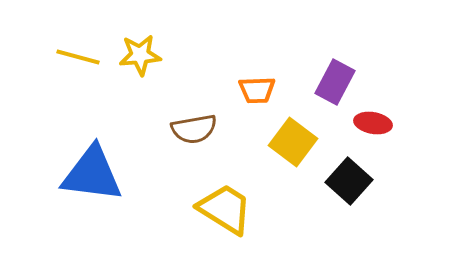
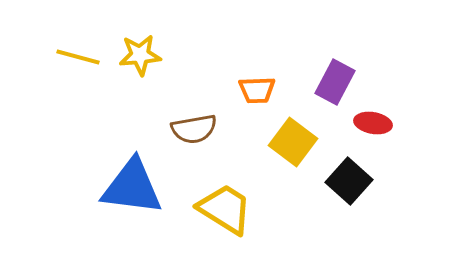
blue triangle: moved 40 px right, 13 px down
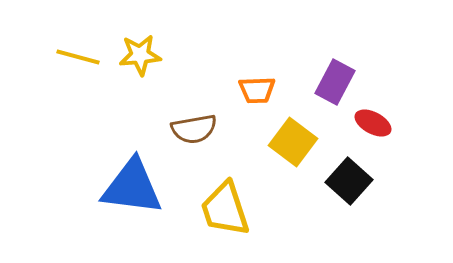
red ellipse: rotated 18 degrees clockwise
yellow trapezoid: rotated 140 degrees counterclockwise
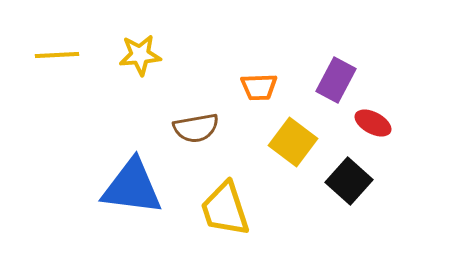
yellow line: moved 21 px left, 2 px up; rotated 18 degrees counterclockwise
purple rectangle: moved 1 px right, 2 px up
orange trapezoid: moved 2 px right, 3 px up
brown semicircle: moved 2 px right, 1 px up
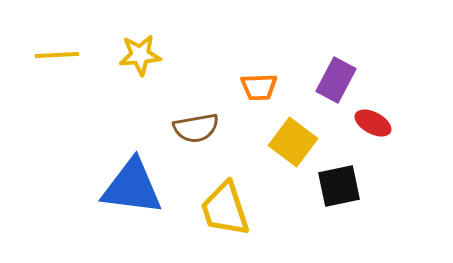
black square: moved 10 px left, 5 px down; rotated 36 degrees clockwise
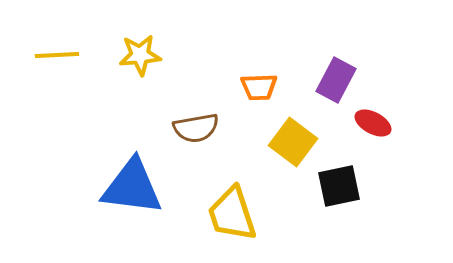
yellow trapezoid: moved 7 px right, 5 px down
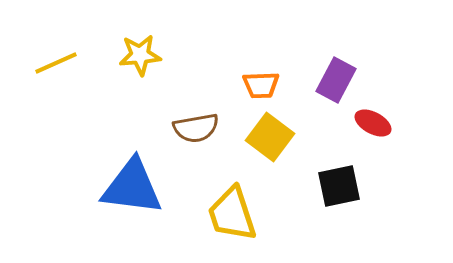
yellow line: moved 1 px left, 8 px down; rotated 21 degrees counterclockwise
orange trapezoid: moved 2 px right, 2 px up
yellow square: moved 23 px left, 5 px up
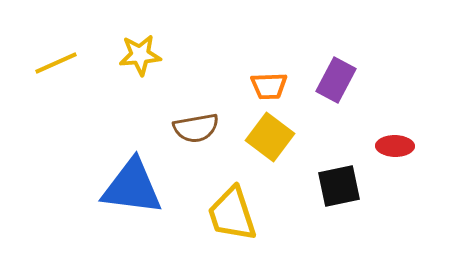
orange trapezoid: moved 8 px right, 1 px down
red ellipse: moved 22 px right, 23 px down; rotated 27 degrees counterclockwise
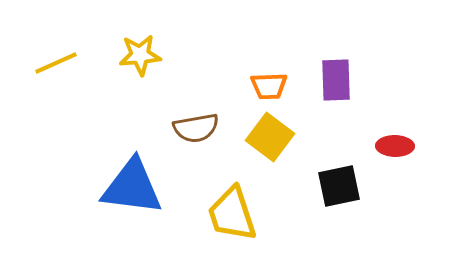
purple rectangle: rotated 30 degrees counterclockwise
